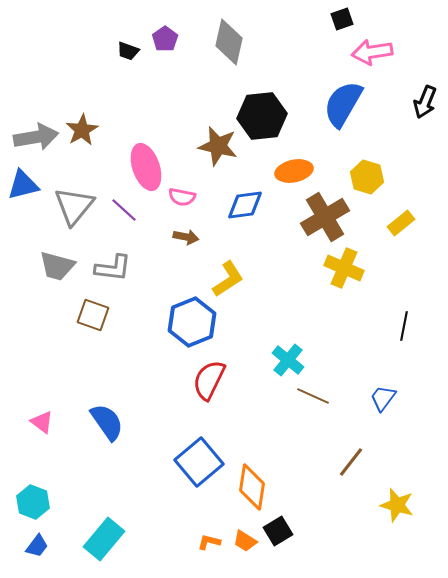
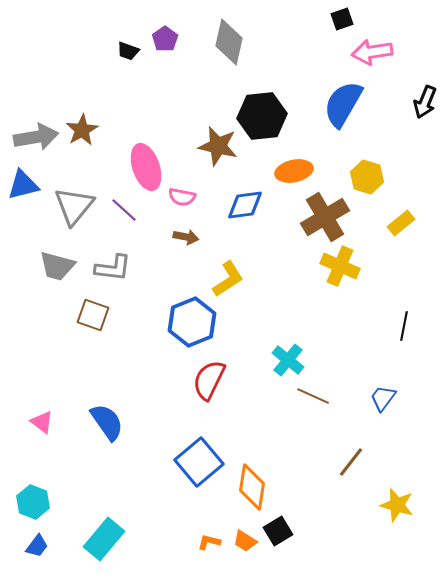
yellow cross at (344, 268): moved 4 px left, 2 px up
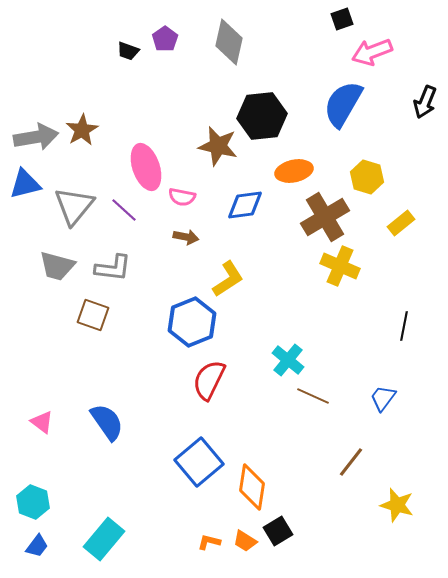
pink arrow at (372, 52): rotated 12 degrees counterclockwise
blue triangle at (23, 185): moved 2 px right, 1 px up
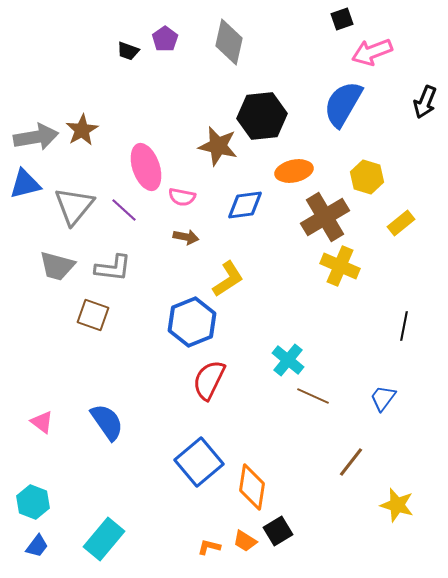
orange L-shape at (209, 542): moved 5 px down
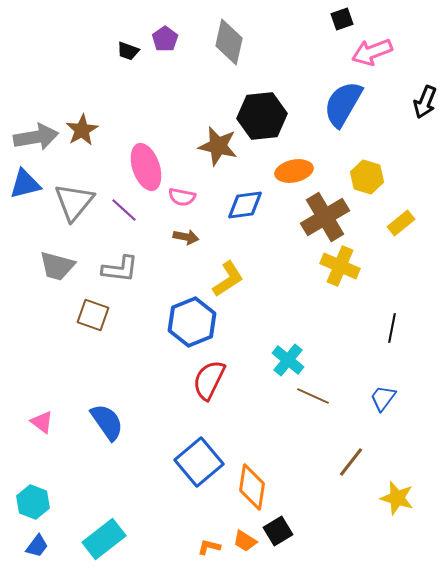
gray triangle at (74, 206): moved 4 px up
gray L-shape at (113, 268): moved 7 px right, 1 px down
black line at (404, 326): moved 12 px left, 2 px down
yellow star at (397, 505): moved 7 px up
cyan rectangle at (104, 539): rotated 12 degrees clockwise
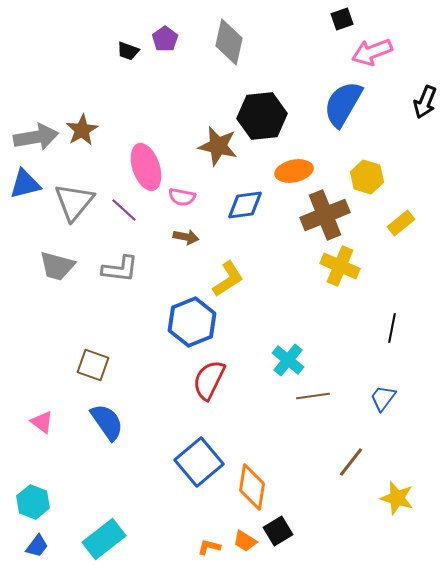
brown cross at (325, 217): moved 2 px up; rotated 9 degrees clockwise
brown square at (93, 315): moved 50 px down
brown line at (313, 396): rotated 32 degrees counterclockwise
